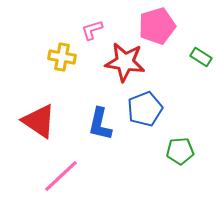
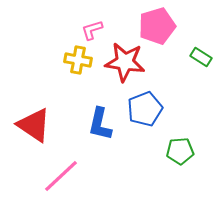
yellow cross: moved 16 px right, 3 px down
red triangle: moved 5 px left, 4 px down
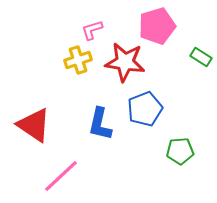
yellow cross: rotated 28 degrees counterclockwise
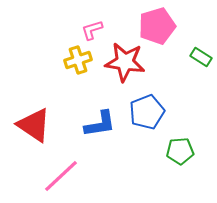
blue pentagon: moved 2 px right, 3 px down
blue L-shape: rotated 112 degrees counterclockwise
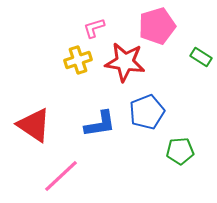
pink L-shape: moved 2 px right, 2 px up
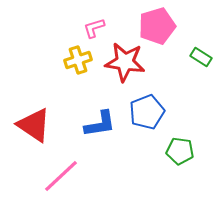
green pentagon: rotated 12 degrees clockwise
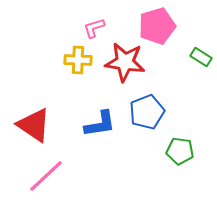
yellow cross: rotated 20 degrees clockwise
pink line: moved 15 px left
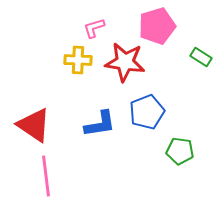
pink line: rotated 54 degrees counterclockwise
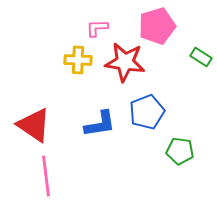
pink L-shape: moved 3 px right; rotated 15 degrees clockwise
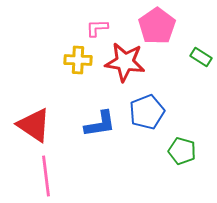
pink pentagon: rotated 18 degrees counterclockwise
green pentagon: moved 2 px right; rotated 8 degrees clockwise
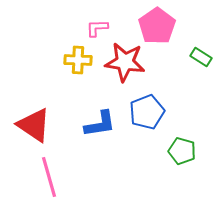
pink line: moved 3 px right, 1 px down; rotated 9 degrees counterclockwise
